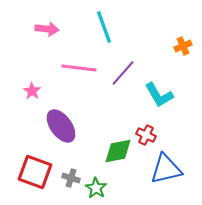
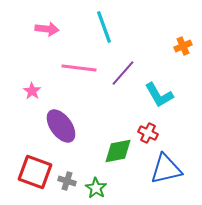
red cross: moved 2 px right, 2 px up
gray cross: moved 4 px left, 3 px down
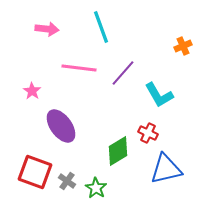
cyan line: moved 3 px left
green diamond: rotated 20 degrees counterclockwise
gray cross: rotated 18 degrees clockwise
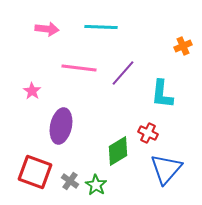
cyan line: rotated 68 degrees counterclockwise
cyan L-shape: moved 3 px right, 1 px up; rotated 36 degrees clockwise
purple ellipse: rotated 48 degrees clockwise
blue triangle: rotated 36 degrees counterclockwise
gray cross: moved 3 px right
green star: moved 3 px up
